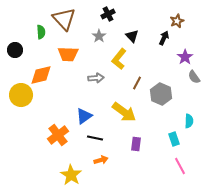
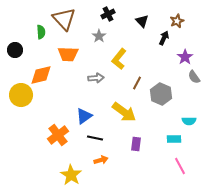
black triangle: moved 10 px right, 15 px up
cyan semicircle: rotated 88 degrees clockwise
cyan rectangle: rotated 72 degrees counterclockwise
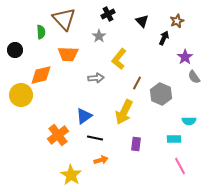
yellow arrow: rotated 80 degrees clockwise
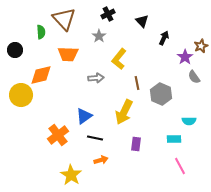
brown star: moved 24 px right, 25 px down
brown line: rotated 40 degrees counterclockwise
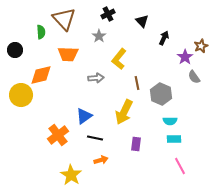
cyan semicircle: moved 19 px left
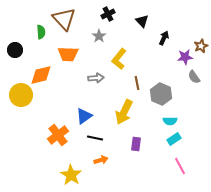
purple star: rotated 28 degrees clockwise
cyan rectangle: rotated 32 degrees counterclockwise
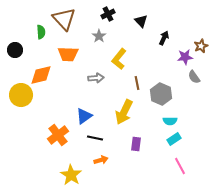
black triangle: moved 1 px left
